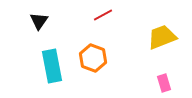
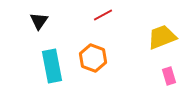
pink rectangle: moved 5 px right, 7 px up
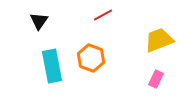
yellow trapezoid: moved 3 px left, 3 px down
orange hexagon: moved 2 px left
pink rectangle: moved 13 px left, 3 px down; rotated 42 degrees clockwise
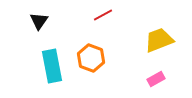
pink rectangle: rotated 36 degrees clockwise
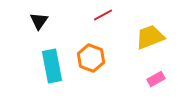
yellow trapezoid: moved 9 px left, 3 px up
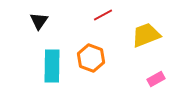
yellow trapezoid: moved 4 px left, 2 px up
cyan rectangle: rotated 12 degrees clockwise
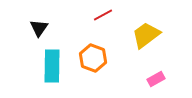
black triangle: moved 7 px down
yellow trapezoid: rotated 16 degrees counterclockwise
orange hexagon: moved 2 px right
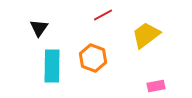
pink rectangle: moved 7 px down; rotated 18 degrees clockwise
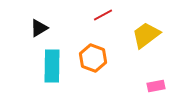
black triangle: rotated 24 degrees clockwise
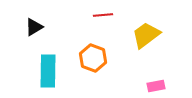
red line: rotated 24 degrees clockwise
black triangle: moved 5 px left, 1 px up
cyan rectangle: moved 4 px left, 5 px down
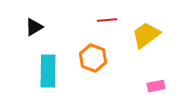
red line: moved 4 px right, 5 px down
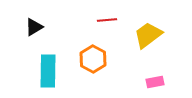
yellow trapezoid: moved 2 px right
orange hexagon: moved 1 px down; rotated 8 degrees clockwise
pink rectangle: moved 1 px left, 4 px up
